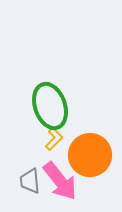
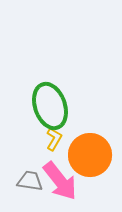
yellow L-shape: rotated 15 degrees counterclockwise
gray trapezoid: rotated 104 degrees clockwise
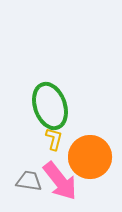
yellow L-shape: rotated 15 degrees counterclockwise
orange circle: moved 2 px down
gray trapezoid: moved 1 px left
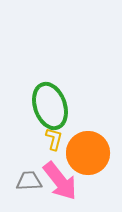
orange circle: moved 2 px left, 4 px up
gray trapezoid: rotated 12 degrees counterclockwise
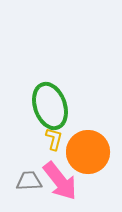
orange circle: moved 1 px up
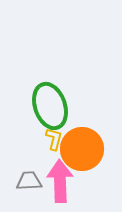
orange circle: moved 6 px left, 3 px up
pink arrow: rotated 144 degrees counterclockwise
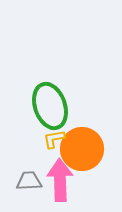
yellow L-shape: rotated 115 degrees counterclockwise
pink arrow: moved 1 px up
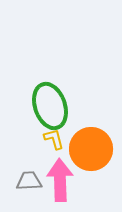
yellow L-shape: rotated 85 degrees clockwise
orange circle: moved 9 px right
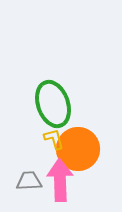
green ellipse: moved 3 px right, 2 px up
orange circle: moved 13 px left
